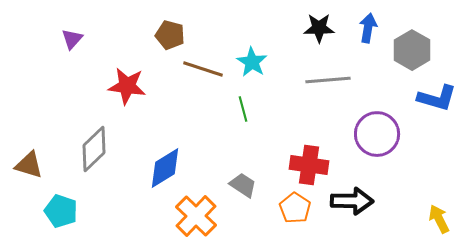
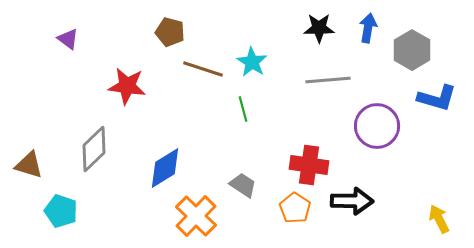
brown pentagon: moved 3 px up
purple triangle: moved 4 px left; rotated 35 degrees counterclockwise
purple circle: moved 8 px up
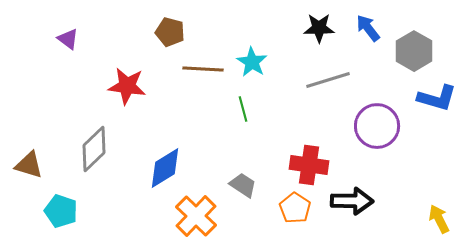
blue arrow: rotated 48 degrees counterclockwise
gray hexagon: moved 2 px right, 1 px down
brown line: rotated 15 degrees counterclockwise
gray line: rotated 12 degrees counterclockwise
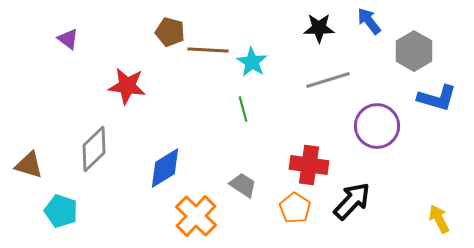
blue arrow: moved 1 px right, 7 px up
brown line: moved 5 px right, 19 px up
black arrow: rotated 48 degrees counterclockwise
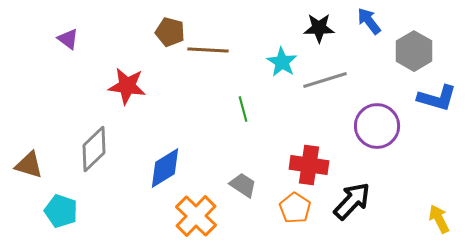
cyan star: moved 30 px right
gray line: moved 3 px left
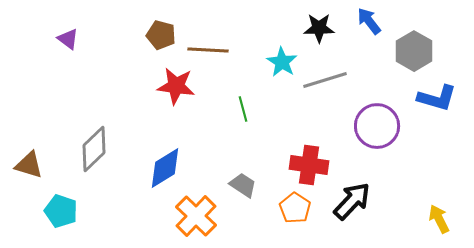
brown pentagon: moved 9 px left, 3 px down
red star: moved 49 px right
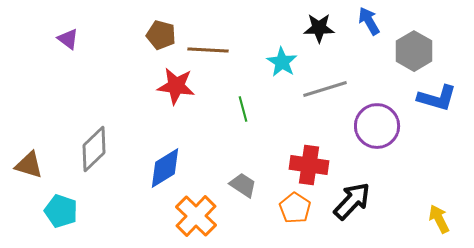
blue arrow: rotated 8 degrees clockwise
gray line: moved 9 px down
